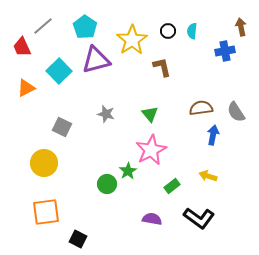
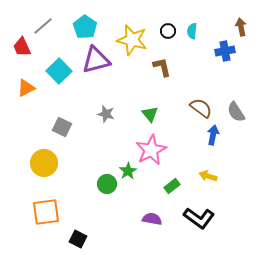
yellow star: rotated 24 degrees counterclockwise
brown semicircle: rotated 45 degrees clockwise
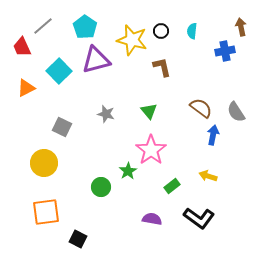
black circle: moved 7 px left
green triangle: moved 1 px left, 3 px up
pink star: rotated 8 degrees counterclockwise
green circle: moved 6 px left, 3 px down
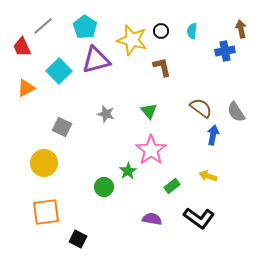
brown arrow: moved 2 px down
green circle: moved 3 px right
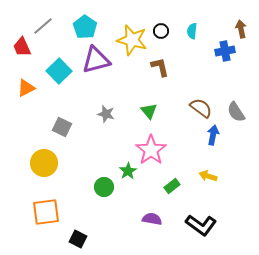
brown L-shape: moved 2 px left
black L-shape: moved 2 px right, 7 px down
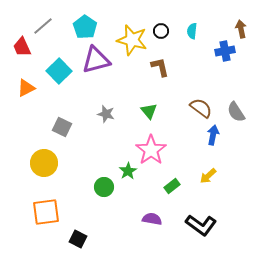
yellow arrow: rotated 60 degrees counterclockwise
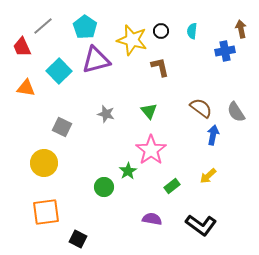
orange triangle: rotated 36 degrees clockwise
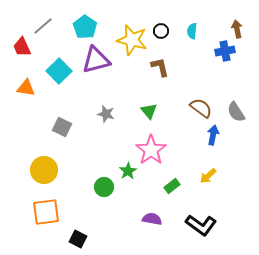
brown arrow: moved 4 px left
yellow circle: moved 7 px down
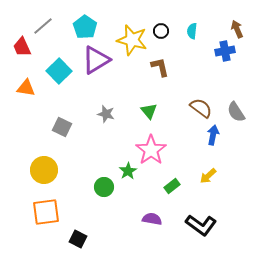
brown arrow: rotated 12 degrees counterclockwise
purple triangle: rotated 16 degrees counterclockwise
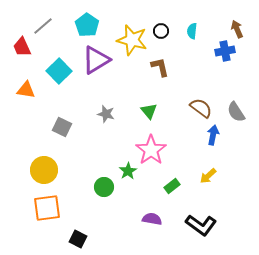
cyan pentagon: moved 2 px right, 2 px up
orange triangle: moved 2 px down
orange square: moved 1 px right, 4 px up
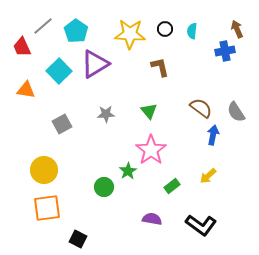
cyan pentagon: moved 11 px left, 6 px down
black circle: moved 4 px right, 2 px up
yellow star: moved 2 px left, 6 px up; rotated 12 degrees counterclockwise
purple triangle: moved 1 px left, 4 px down
gray star: rotated 18 degrees counterclockwise
gray square: moved 3 px up; rotated 36 degrees clockwise
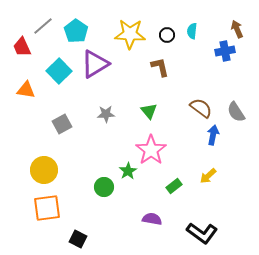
black circle: moved 2 px right, 6 px down
green rectangle: moved 2 px right
black L-shape: moved 1 px right, 8 px down
